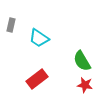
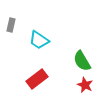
cyan trapezoid: moved 2 px down
red star: rotated 14 degrees clockwise
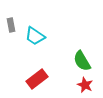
gray rectangle: rotated 24 degrees counterclockwise
cyan trapezoid: moved 4 px left, 4 px up
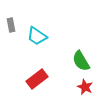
cyan trapezoid: moved 2 px right
green semicircle: moved 1 px left
red star: moved 2 px down
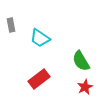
cyan trapezoid: moved 3 px right, 2 px down
red rectangle: moved 2 px right
red star: rotated 21 degrees clockwise
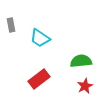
green semicircle: rotated 115 degrees clockwise
red star: moved 1 px up
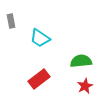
gray rectangle: moved 4 px up
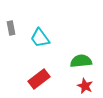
gray rectangle: moved 7 px down
cyan trapezoid: rotated 20 degrees clockwise
red star: rotated 21 degrees counterclockwise
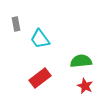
gray rectangle: moved 5 px right, 4 px up
cyan trapezoid: moved 1 px down
red rectangle: moved 1 px right, 1 px up
